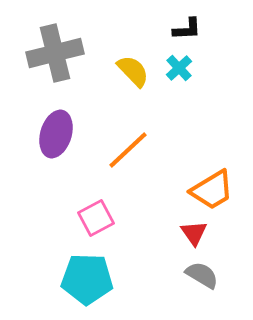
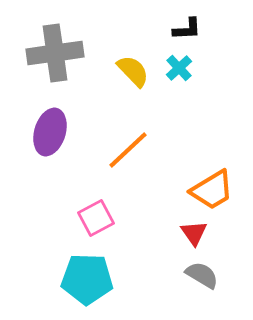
gray cross: rotated 6 degrees clockwise
purple ellipse: moved 6 px left, 2 px up
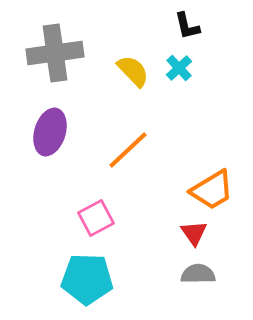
black L-shape: moved 3 px up; rotated 80 degrees clockwise
gray semicircle: moved 4 px left, 1 px up; rotated 32 degrees counterclockwise
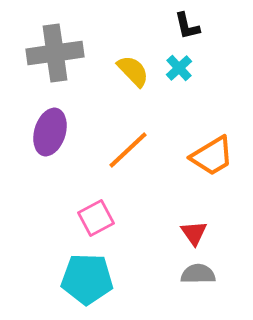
orange trapezoid: moved 34 px up
